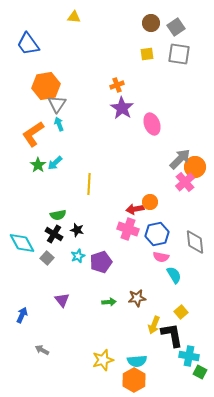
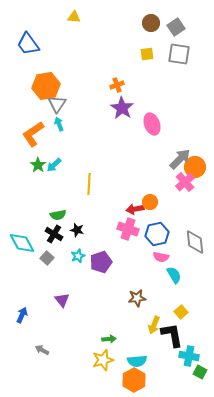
cyan arrow at (55, 163): moved 1 px left, 2 px down
green arrow at (109, 302): moved 37 px down
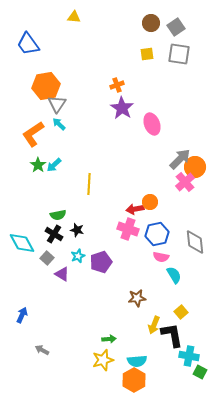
cyan arrow at (59, 124): rotated 24 degrees counterclockwise
purple triangle at (62, 300): moved 26 px up; rotated 21 degrees counterclockwise
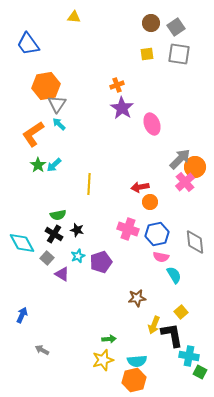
red arrow at (135, 209): moved 5 px right, 22 px up
orange hexagon at (134, 380): rotated 15 degrees clockwise
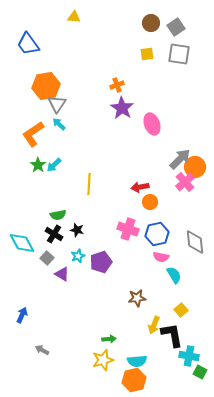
yellow square at (181, 312): moved 2 px up
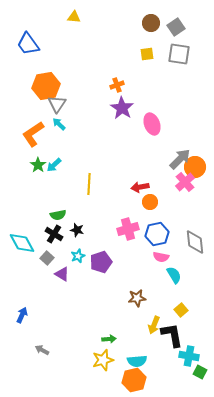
pink cross at (128, 229): rotated 35 degrees counterclockwise
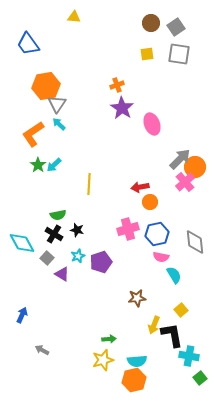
green square at (200, 372): moved 6 px down; rotated 24 degrees clockwise
